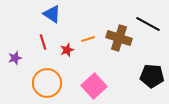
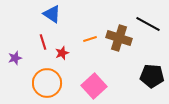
orange line: moved 2 px right
red star: moved 5 px left, 3 px down
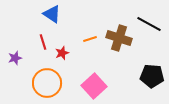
black line: moved 1 px right
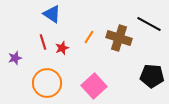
orange line: moved 1 px left, 2 px up; rotated 40 degrees counterclockwise
red star: moved 5 px up
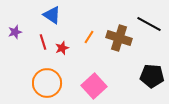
blue triangle: moved 1 px down
purple star: moved 26 px up
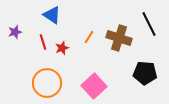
black line: rotated 35 degrees clockwise
black pentagon: moved 7 px left, 3 px up
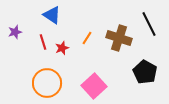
orange line: moved 2 px left, 1 px down
black pentagon: moved 1 px up; rotated 25 degrees clockwise
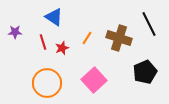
blue triangle: moved 2 px right, 2 px down
purple star: rotated 16 degrees clockwise
black pentagon: rotated 20 degrees clockwise
pink square: moved 6 px up
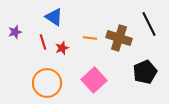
purple star: rotated 16 degrees counterclockwise
orange line: moved 3 px right; rotated 64 degrees clockwise
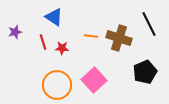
orange line: moved 1 px right, 2 px up
red star: rotated 24 degrees clockwise
orange circle: moved 10 px right, 2 px down
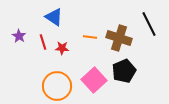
purple star: moved 4 px right, 4 px down; rotated 24 degrees counterclockwise
orange line: moved 1 px left, 1 px down
black pentagon: moved 21 px left, 1 px up
orange circle: moved 1 px down
